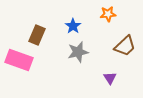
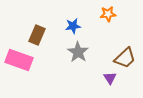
blue star: rotated 28 degrees clockwise
brown trapezoid: moved 12 px down
gray star: rotated 25 degrees counterclockwise
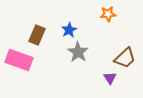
blue star: moved 4 px left, 4 px down; rotated 21 degrees counterclockwise
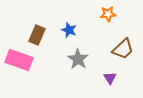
blue star: rotated 21 degrees counterclockwise
gray star: moved 7 px down
brown trapezoid: moved 2 px left, 9 px up
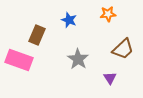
blue star: moved 10 px up
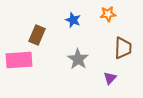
blue star: moved 4 px right
brown trapezoid: moved 1 px up; rotated 45 degrees counterclockwise
pink rectangle: rotated 24 degrees counterclockwise
purple triangle: rotated 16 degrees clockwise
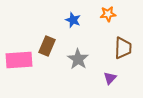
brown rectangle: moved 10 px right, 11 px down
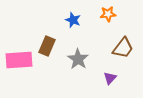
brown trapezoid: rotated 35 degrees clockwise
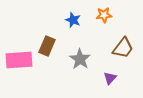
orange star: moved 4 px left, 1 px down
gray star: moved 2 px right
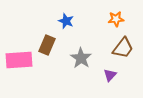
orange star: moved 12 px right, 4 px down
blue star: moved 7 px left, 1 px down
brown rectangle: moved 1 px up
gray star: moved 1 px right, 1 px up
purple triangle: moved 3 px up
